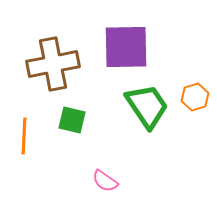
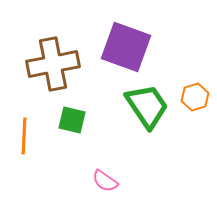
purple square: rotated 21 degrees clockwise
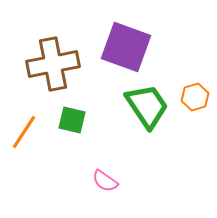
orange line: moved 4 px up; rotated 30 degrees clockwise
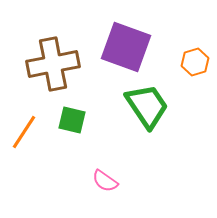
orange hexagon: moved 35 px up
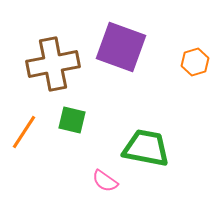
purple square: moved 5 px left
green trapezoid: moved 1 px left, 42 px down; rotated 45 degrees counterclockwise
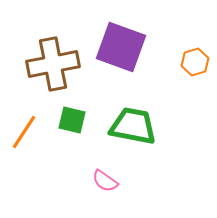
green trapezoid: moved 13 px left, 22 px up
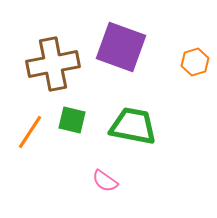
orange line: moved 6 px right
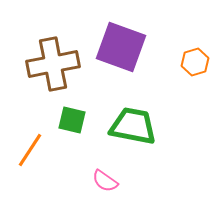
orange line: moved 18 px down
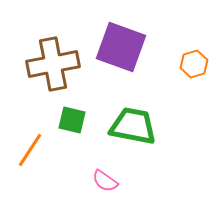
orange hexagon: moved 1 px left, 2 px down
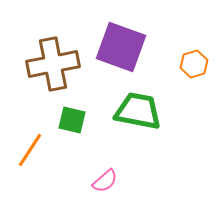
green trapezoid: moved 5 px right, 15 px up
pink semicircle: rotated 76 degrees counterclockwise
